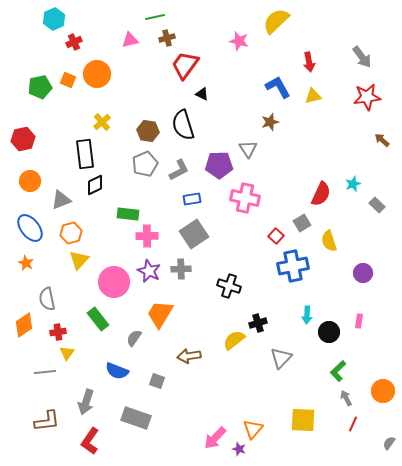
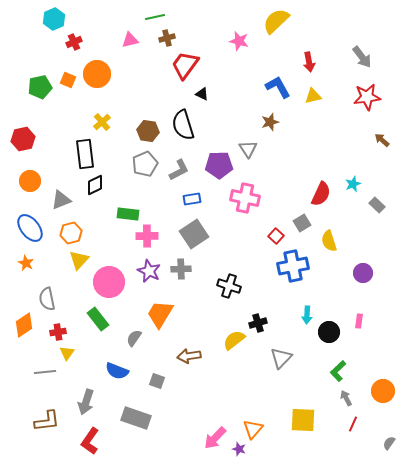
pink circle at (114, 282): moved 5 px left
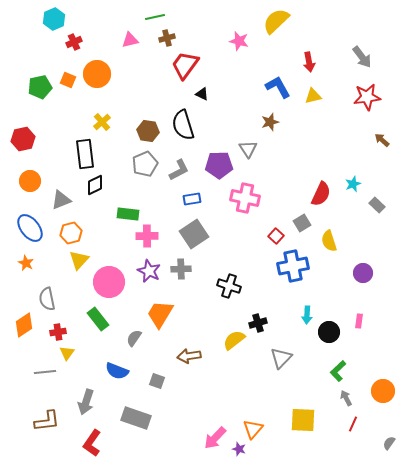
red L-shape at (90, 441): moved 2 px right, 2 px down
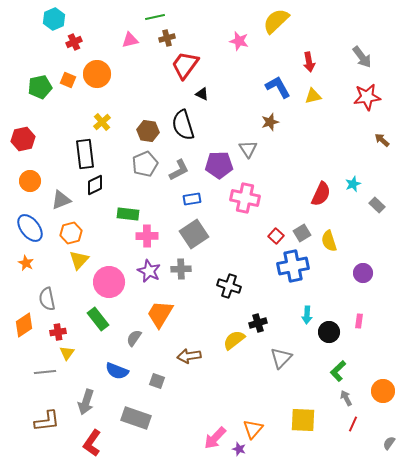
gray square at (302, 223): moved 10 px down
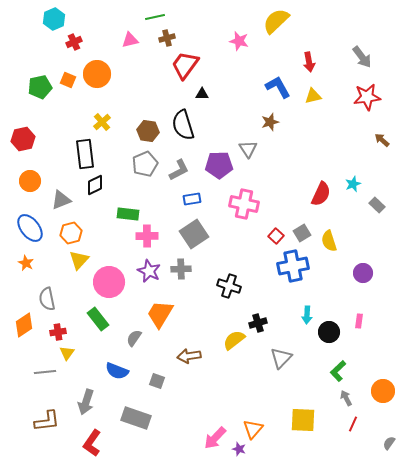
black triangle at (202, 94): rotated 24 degrees counterclockwise
pink cross at (245, 198): moved 1 px left, 6 px down
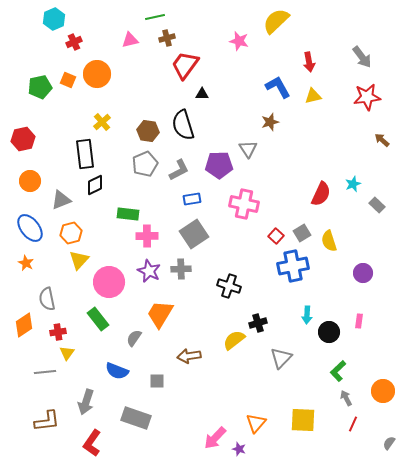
gray square at (157, 381): rotated 21 degrees counterclockwise
orange triangle at (253, 429): moved 3 px right, 6 px up
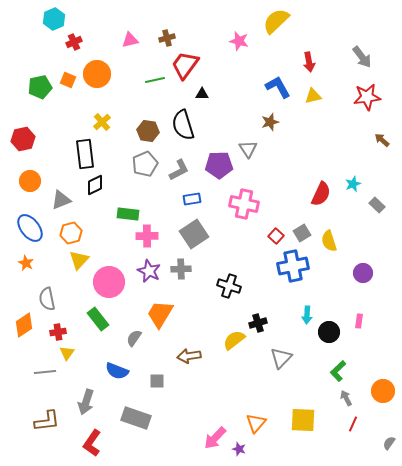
green line at (155, 17): moved 63 px down
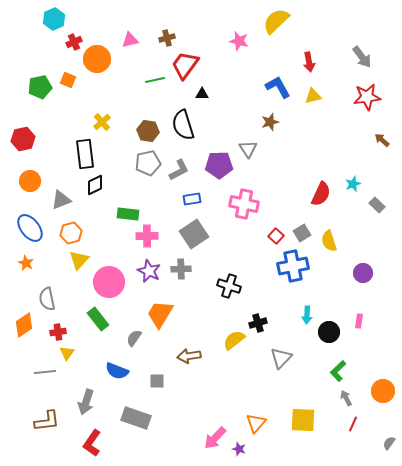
orange circle at (97, 74): moved 15 px up
gray pentagon at (145, 164): moved 3 px right, 1 px up; rotated 10 degrees clockwise
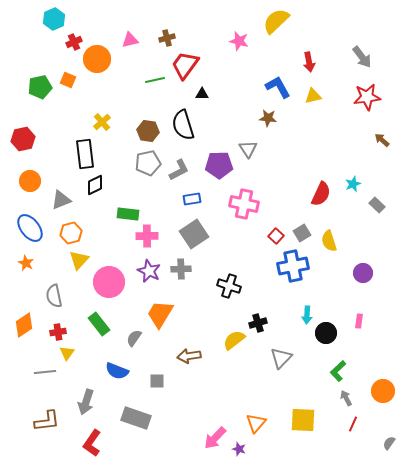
brown star at (270, 122): moved 2 px left, 4 px up; rotated 24 degrees clockwise
gray semicircle at (47, 299): moved 7 px right, 3 px up
green rectangle at (98, 319): moved 1 px right, 5 px down
black circle at (329, 332): moved 3 px left, 1 px down
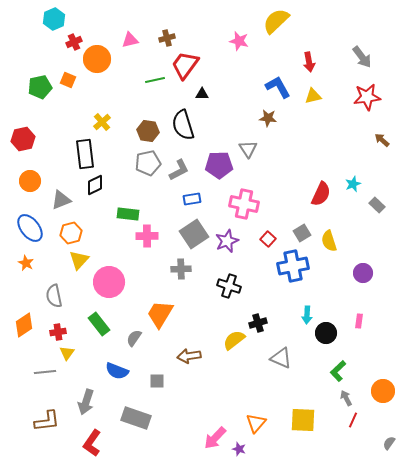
red square at (276, 236): moved 8 px left, 3 px down
purple star at (149, 271): moved 78 px right, 30 px up; rotated 25 degrees clockwise
gray triangle at (281, 358): rotated 50 degrees counterclockwise
red line at (353, 424): moved 4 px up
